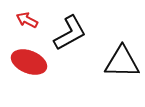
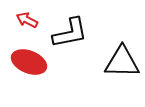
black L-shape: rotated 18 degrees clockwise
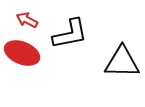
black L-shape: moved 1 px down
red ellipse: moved 7 px left, 9 px up
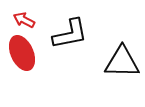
red arrow: moved 3 px left
red ellipse: rotated 44 degrees clockwise
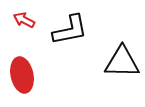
black L-shape: moved 4 px up
red ellipse: moved 22 px down; rotated 12 degrees clockwise
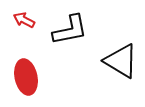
black triangle: moved 1 px left, 1 px up; rotated 30 degrees clockwise
red ellipse: moved 4 px right, 2 px down
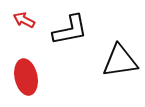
black triangle: moved 1 px left; rotated 39 degrees counterclockwise
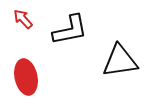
red arrow: moved 1 px left, 1 px up; rotated 20 degrees clockwise
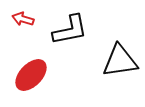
red arrow: rotated 30 degrees counterclockwise
red ellipse: moved 5 px right, 2 px up; rotated 56 degrees clockwise
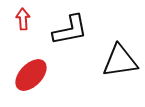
red arrow: rotated 70 degrees clockwise
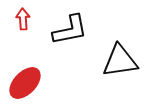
red ellipse: moved 6 px left, 8 px down
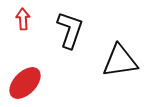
black L-shape: rotated 60 degrees counterclockwise
